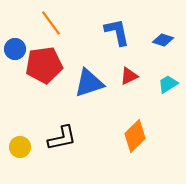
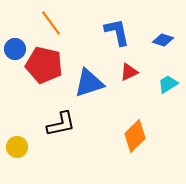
red pentagon: rotated 21 degrees clockwise
red triangle: moved 4 px up
black L-shape: moved 1 px left, 14 px up
yellow circle: moved 3 px left
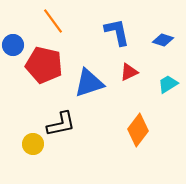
orange line: moved 2 px right, 2 px up
blue circle: moved 2 px left, 4 px up
orange diamond: moved 3 px right, 6 px up; rotated 8 degrees counterclockwise
yellow circle: moved 16 px right, 3 px up
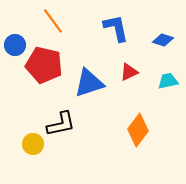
blue L-shape: moved 1 px left, 4 px up
blue circle: moved 2 px right
cyan trapezoid: moved 3 px up; rotated 20 degrees clockwise
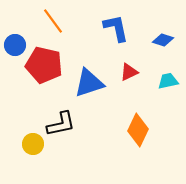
orange diamond: rotated 12 degrees counterclockwise
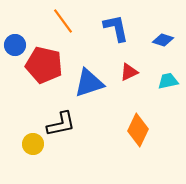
orange line: moved 10 px right
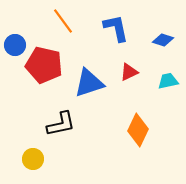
yellow circle: moved 15 px down
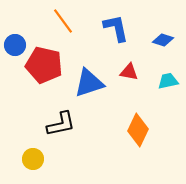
red triangle: rotated 36 degrees clockwise
